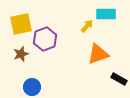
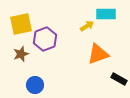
yellow arrow: rotated 16 degrees clockwise
blue circle: moved 3 px right, 2 px up
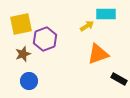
brown star: moved 2 px right
blue circle: moved 6 px left, 4 px up
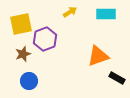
yellow arrow: moved 17 px left, 14 px up
orange triangle: moved 2 px down
black rectangle: moved 2 px left, 1 px up
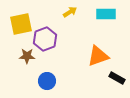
brown star: moved 4 px right, 2 px down; rotated 21 degrees clockwise
blue circle: moved 18 px right
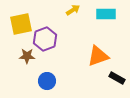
yellow arrow: moved 3 px right, 2 px up
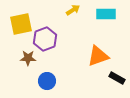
brown star: moved 1 px right, 2 px down
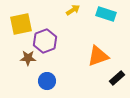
cyan rectangle: rotated 18 degrees clockwise
purple hexagon: moved 2 px down
black rectangle: rotated 70 degrees counterclockwise
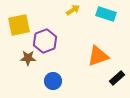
yellow square: moved 2 px left, 1 px down
blue circle: moved 6 px right
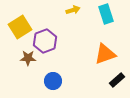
yellow arrow: rotated 16 degrees clockwise
cyan rectangle: rotated 54 degrees clockwise
yellow square: moved 1 px right, 2 px down; rotated 20 degrees counterclockwise
orange triangle: moved 7 px right, 2 px up
black rectangle: moved 2 px down
